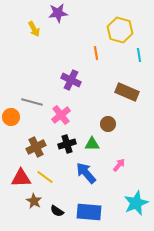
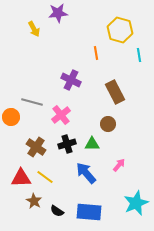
brown rectangle: moved 12 px left; rotated 40 degrees clockwise
brown cross: rotated 30 degrees counterclockwise
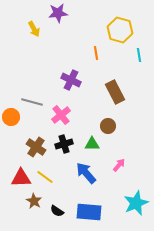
brown circle: moved 2 px down
black cross: moved 3 px left
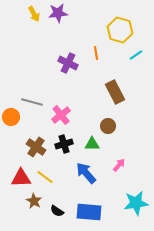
yellow arrow: moved 15 px up
cyan line: moved 3 px left; rotated 64 degrees clockwise
purple cross: moved 3 px left, 17 px up
cyan star: rotated 15 degrees clockwise
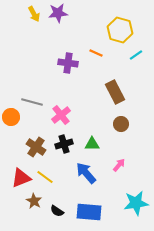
orange line: rotated 56 degrees counterclockwise
purple cross: rotated 18 degrees counterclockwise
brown circle: moved 13 px right, 2 px up
red triangle: rotated 20 degrees counterclockwise
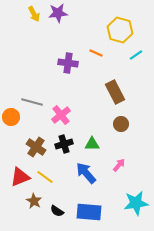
red triangle: moved 1 px left, 1 px up
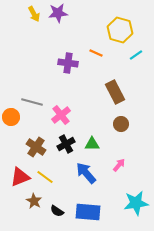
black cross: moved 2 px right; rotated 12 degrees counterclockwise
blue rectangle: moved 1 px left
